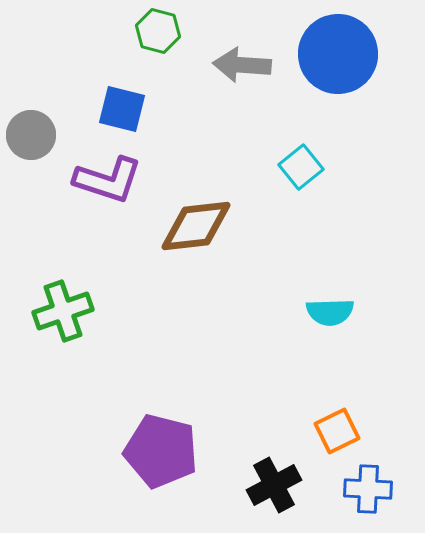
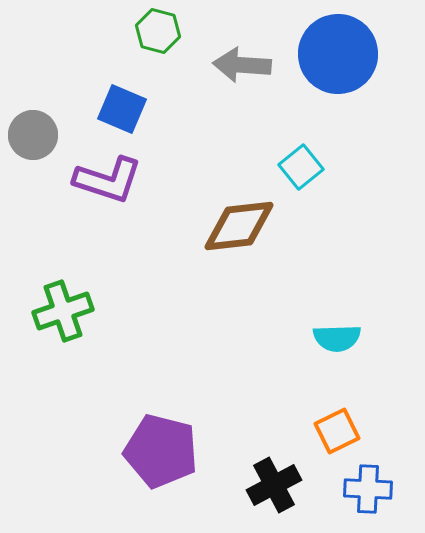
blue square: rotated 9 degrees clockwise
gray circle: moved 2 px right
brown diamond: moved 43 px right
cyan semicircle: moved 7 px right, 26 px down
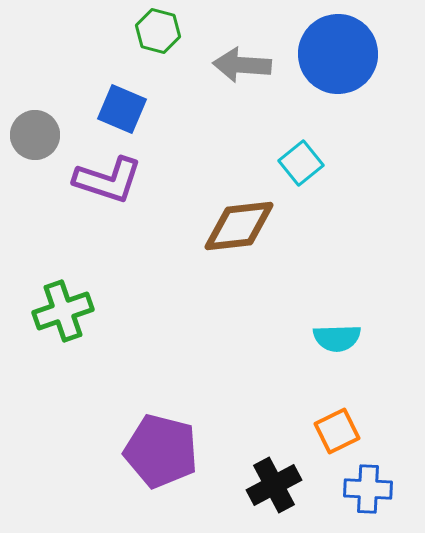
gray circle: moved 2 px right
cyan square: moved 4 px up
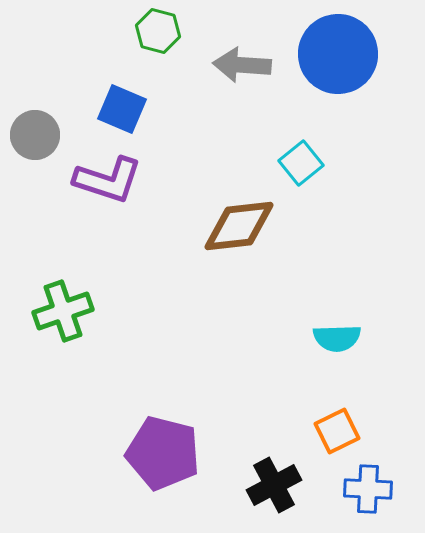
purple pentagon: moved 2 px right, 2 px down
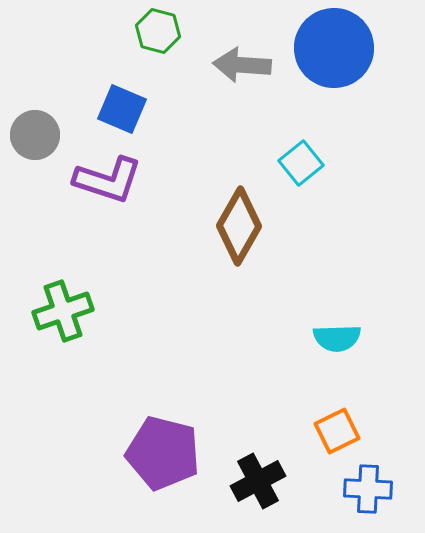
blue circle: moved 4 px left, 6 px up
brown diamond: rotated 54 degrees counterclockwise
black cross: moved 16 px left, 4 px up
